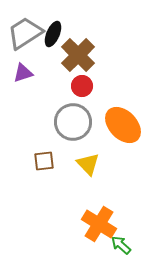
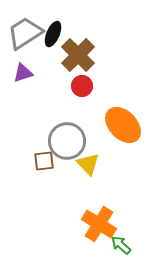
gray circle: moved 6 px left, 19 px down
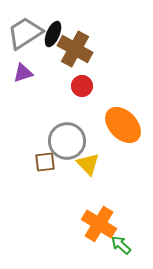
brown cross: moved 3 px left, 6 px up; rotated 16 degrees counterclockwise
brown square: moved 1 px right, 1 px down
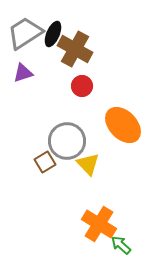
brown square: rotated 25 degrees counterclockwise
